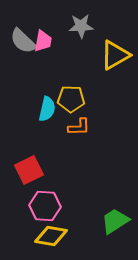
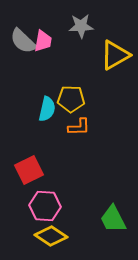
green trapezoid: moved 2 px left, 2 px up; rotated 84 degrees counterclockwise
yellow diamond: rotated 24 degrees clockwise
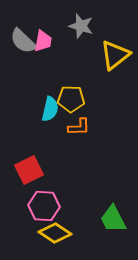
gray star: rotated 20 degrees clockwise
yellow triangle: rotated 8 degrees counterclockwise
cyan semicircle: moved 3 px right
pink hexagon: moved 1 px left
yellow diamond: moved 4 px right, 3 px up
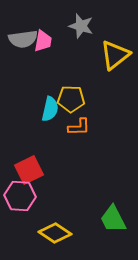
gray semicircle: moved 2 px up; rotated 52 degrees counterclockwise
pink hexagon: moved 24 px left, 10 px up
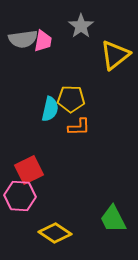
gray star: rotated 20 degrees clockwise
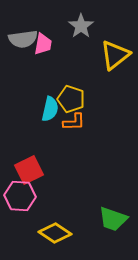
pink trapezoid: moved 3 px down
yellow pentagon: rotated 16 degrees clockwise
orange L-shape: moved 5 px left, 5 px up
green trapezoid: rotated 44 degrees counterclockwise
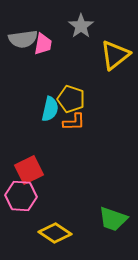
pink hexagon: moved 1 px right
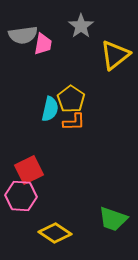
gray semicircle: moved 4 px up
yellow pentagon: rotated 16 degrees clockwise
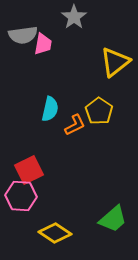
gray star: moved 7 px left, 9 px up
yellow triangle: moved 7 px down
yellow pentagon: moved 28 px right, 12 px down
orange L-shape: moved 1 px right, 3 px down; rotated 25 degrees counterclockwise
green trapezoid: rotated 60 degrees counterclockwise
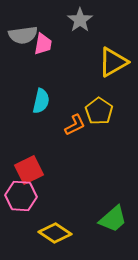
gray star: moved 6 px right, 3 px down
yellow triangle: moved 2 px left; rotated 8 degrees clockwise
cyan semicircle: moved 9 px left, 8 px up
